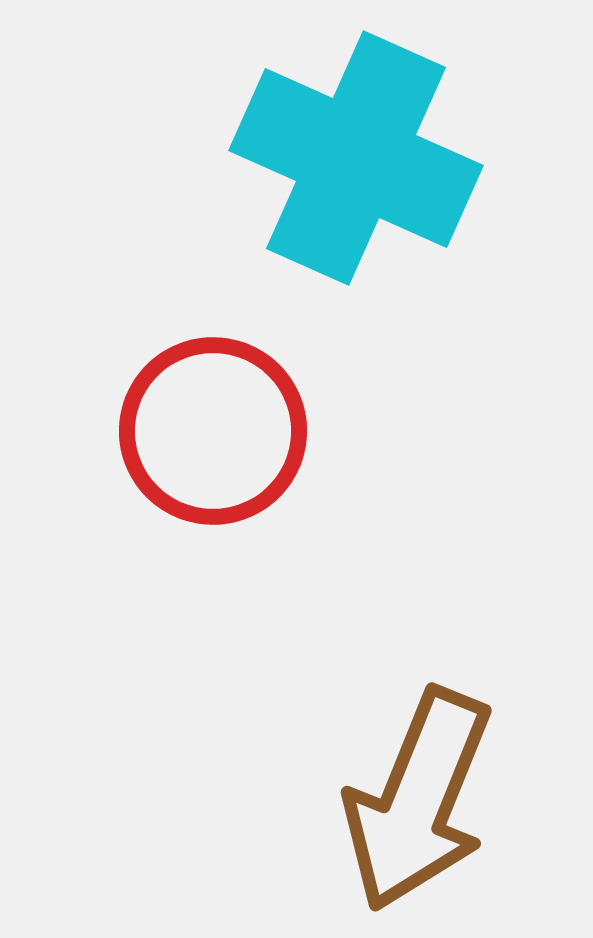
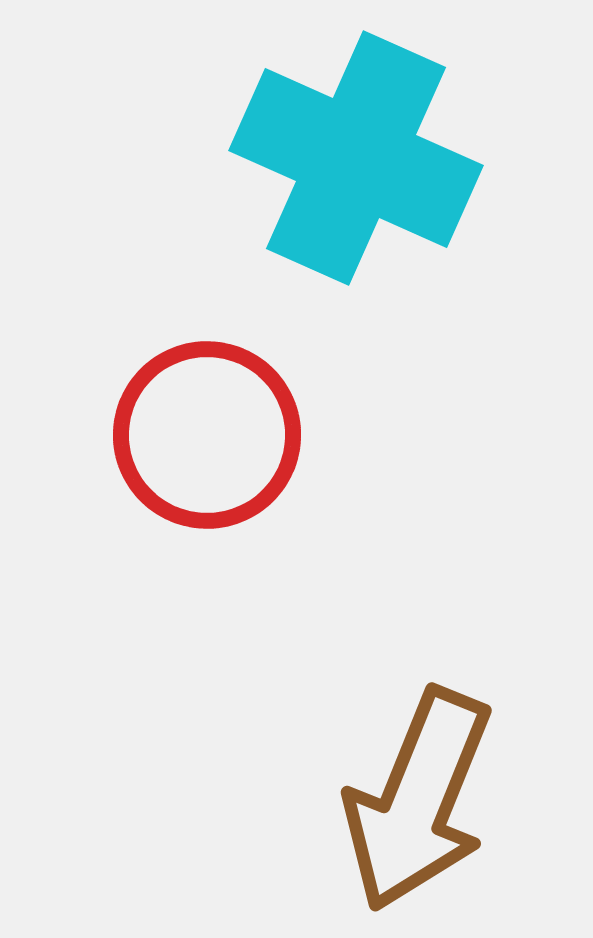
red circle: moved 6 px left, 4 px down
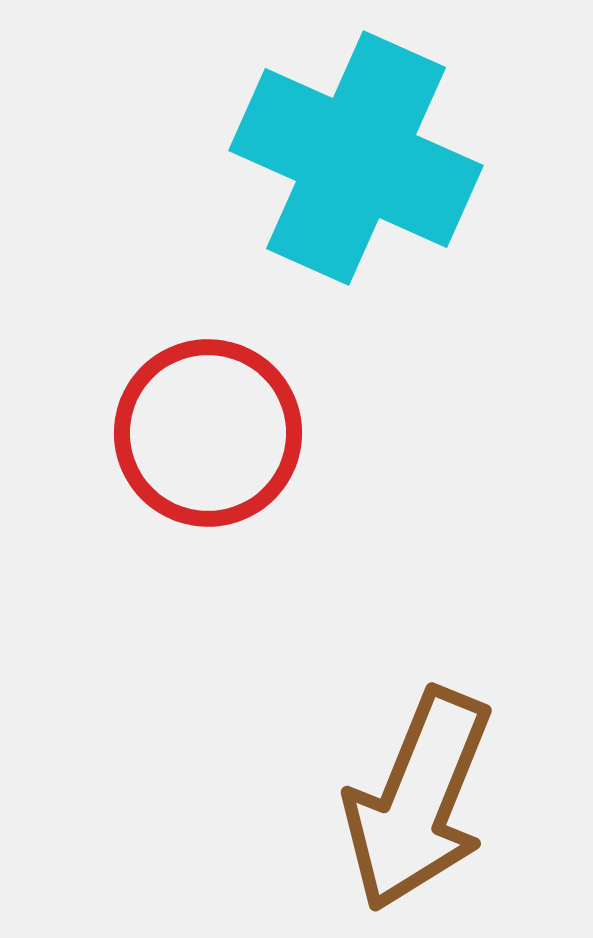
red circle: moved 1 px right, 2 px up
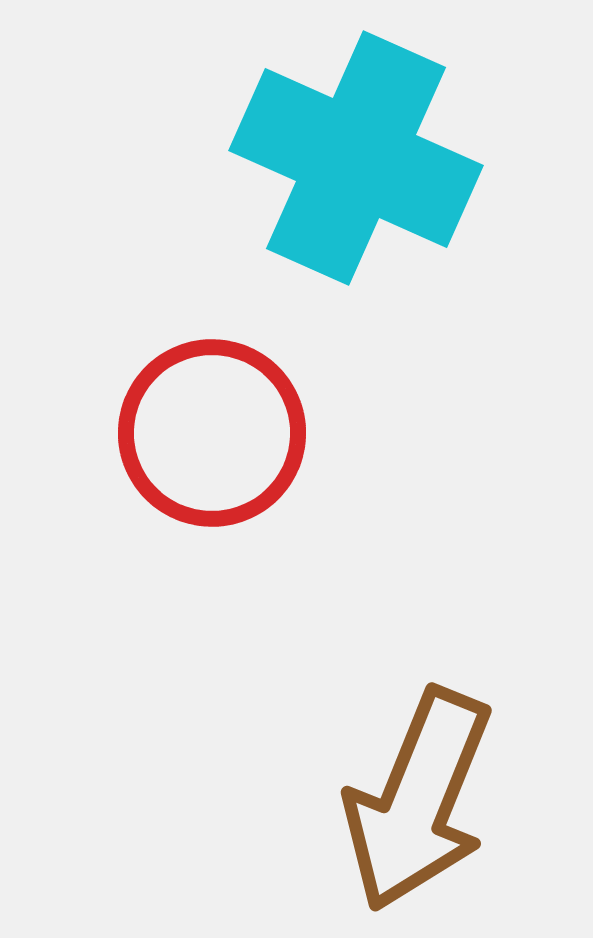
red circle: moved 4 px right
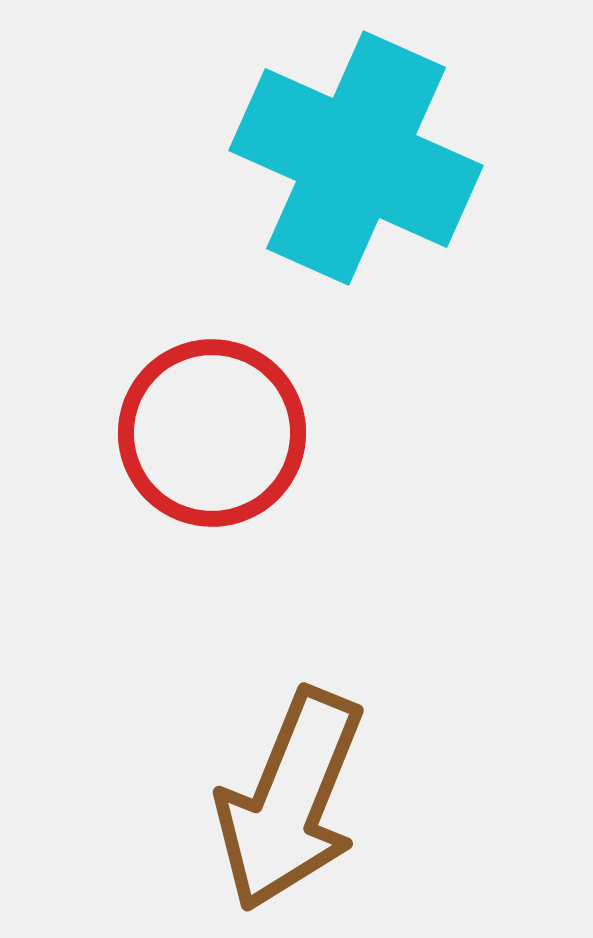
brown arrow: moved 128 px left
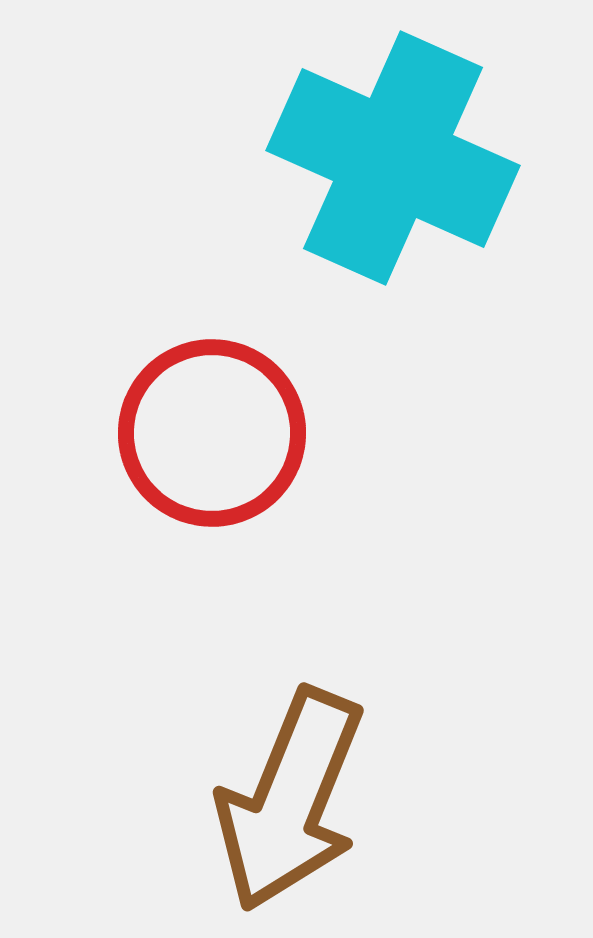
cyan cross: moved 37 px right
